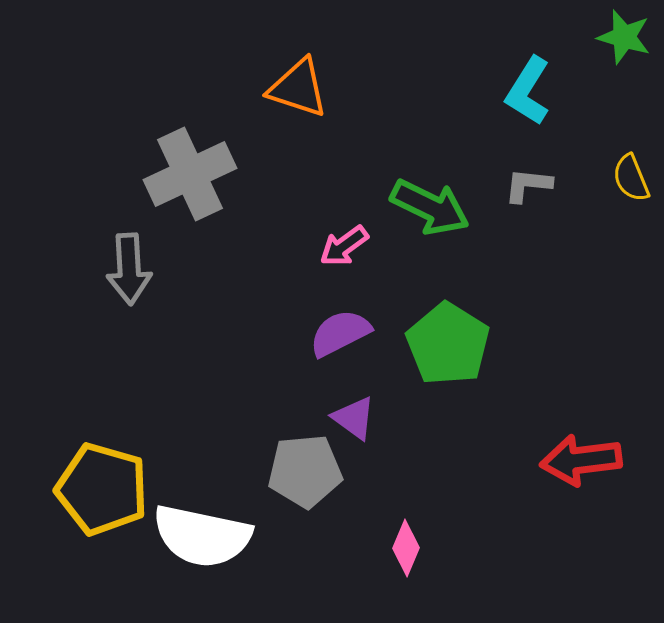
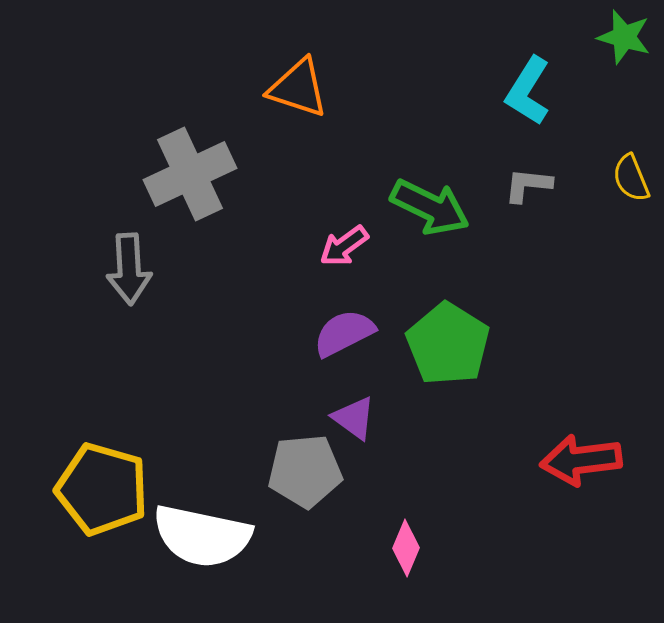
purple semicircle: moved 4 px right
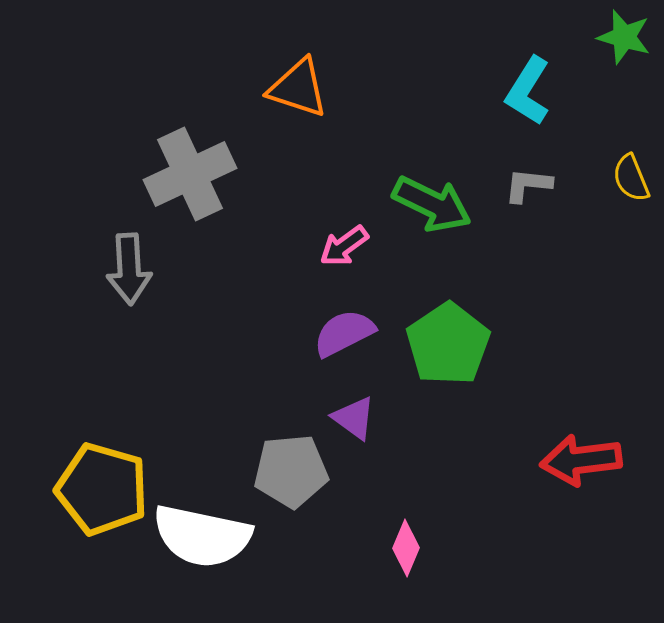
green arrow: moved 2 px right, 3 px up
green pentagon: rotated 6 degrees clockwise
gray pentagon: moved 14 px left
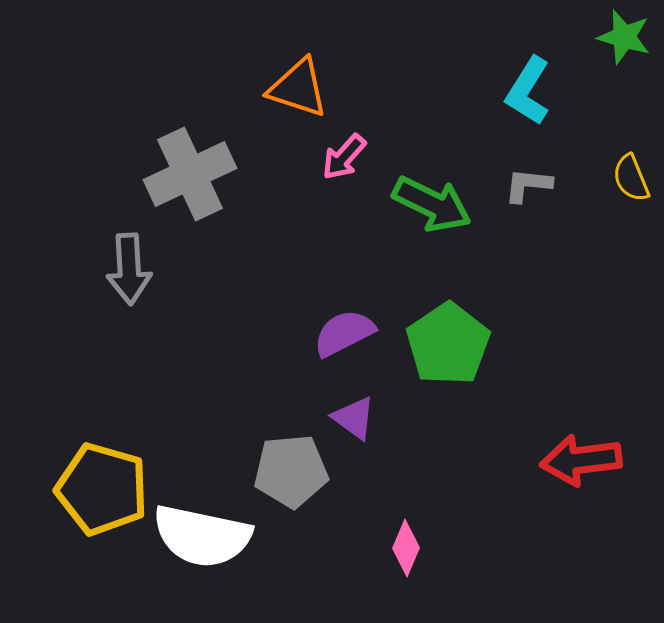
pink arrow: moved 89 px up; rotated 12 degrees counterclockwise
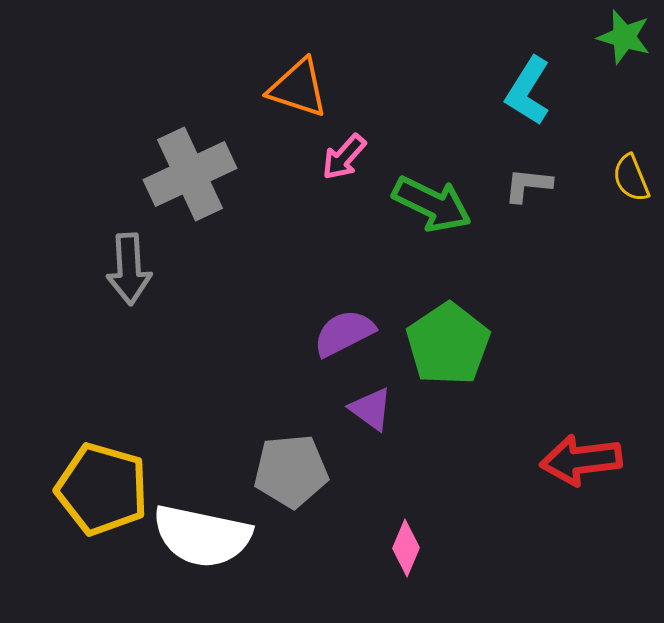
purple triangle: moved 17 px right, 9 px up
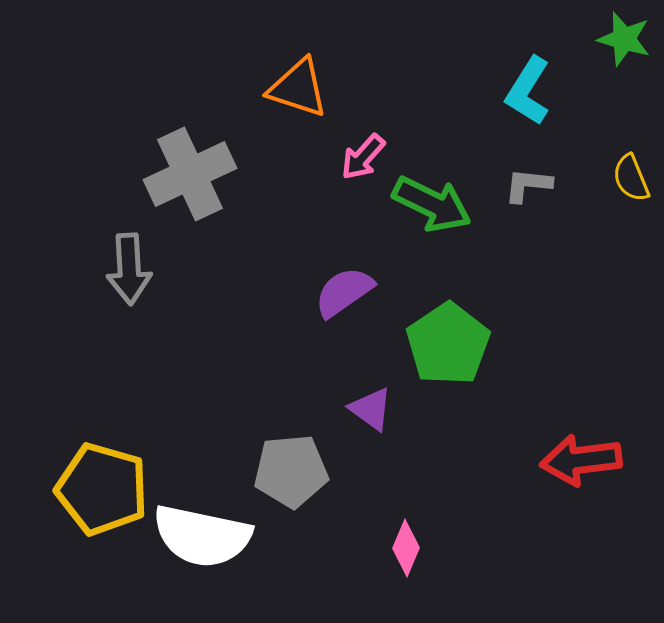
green star: moved 2 px down
pink arrow: moved 19 px right
purple semicircle: moved 41 px up; rotated 8 degrees counterclockwise
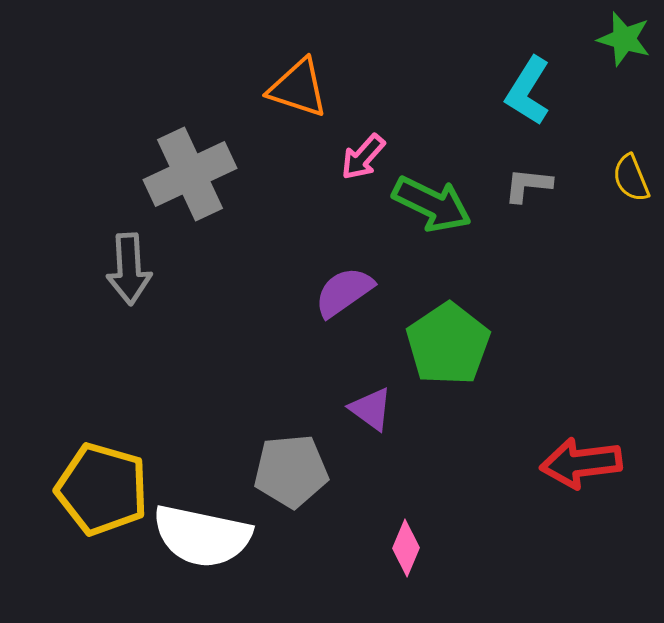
red arrow: moved 3 px down
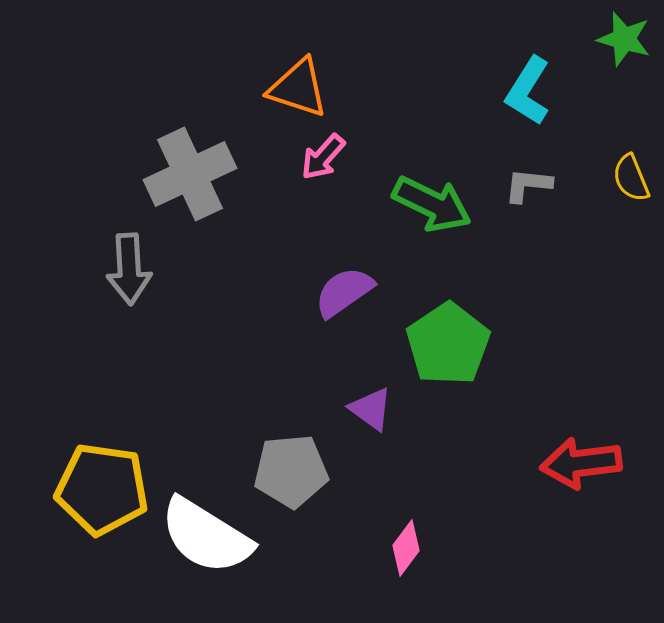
pink arrow: moved 40 px left
yellow pentagon: rotated 8 degrees counterclockwise
white semicircle: moved 4 px right; rotated 20 degrees clockwise
pink diamond: rotated 14 degrees clockwise
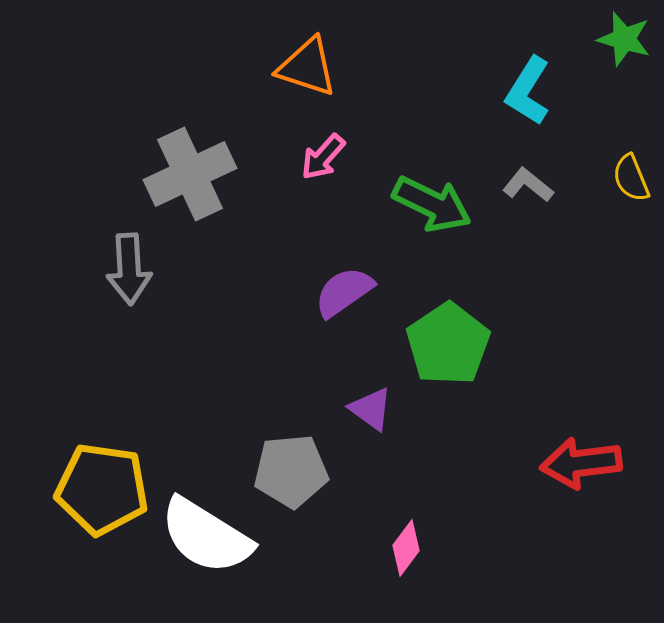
orange triangle: moved 9 px right, 21 px up
gray L-shape: rotated 33 degrees clockwise
